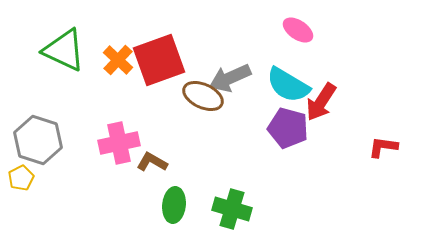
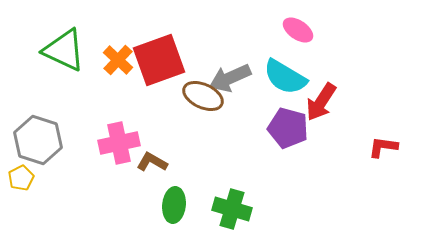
cyan semicircle: moved 3 px left, 8 px up
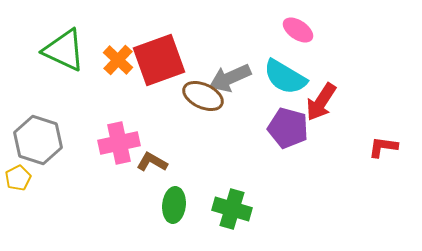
yellow pentagon: moved 3 px left
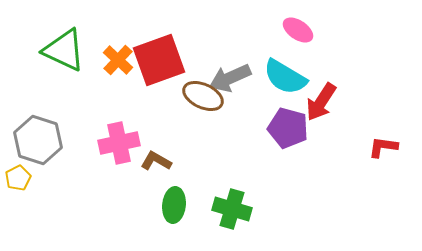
brown L-shape: moved 4 px right, 1 px up
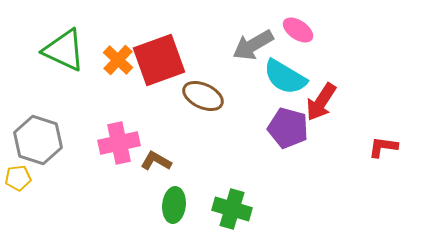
gray arrow: moved 23 px right, 33 px up; rotated 6 degrees counterclockwise
yellow pentagon: rotated 20 degrees clockwise
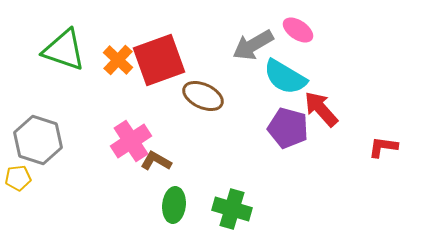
green triangle: rotated 6 degrees counterclockwise
red arrow: moved 7 px down; rotated 105 degrees clockwise
pink cross: moved 12 px right, 2 px up; rotated 21 degrees counterclockwise
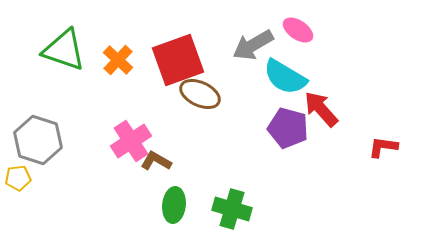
red square: moved 19 px right
brown ellipse: moved 3 px left, 2 px up
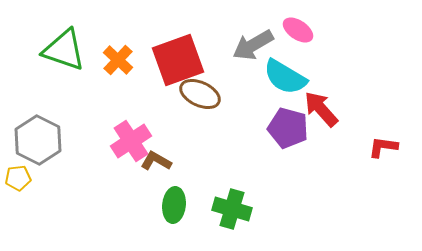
gray hexagon: rotated 9 degrees clockwise
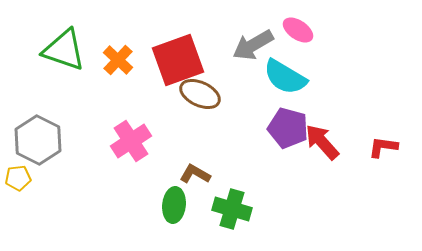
red arrow: moved 1 px right, 33 px down
brown L-shape: moved 39 px right, 13 px down
